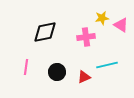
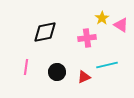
yellow star: rotated 24 degrees counterclockwise
pink cross: moved 1 px right, 1 px down
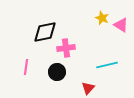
yellow star: rotated 16 degrees counterclockwise
pink cross: moved 21 px left, 10 px down
red triangle: moved 4 px right, 11 px down; rotated 24 degrees counterclockwise
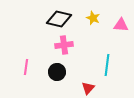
yellow star: moved 9 px left
pink triangle: rotated 28 degrees counterclockwise
black diamond: moved 14 px right, 13 px up; rotated 25 degrees clockwise
pink cross: moved 2 px left, 3 px up
cyan line: rotated 70 degrees counterclockwise
